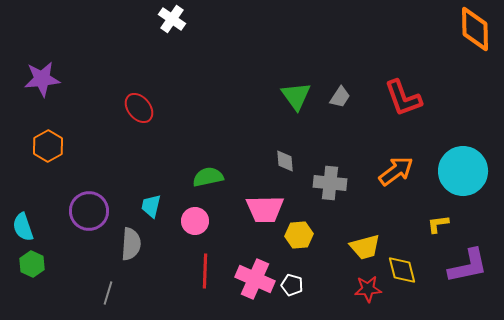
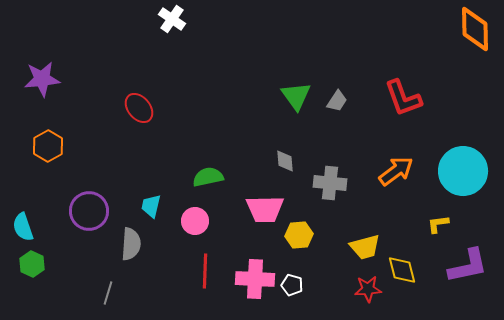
gray trapezoid: moved 3 px left, 4 px down
pink cross: rotated 21 degrees counterclockwise
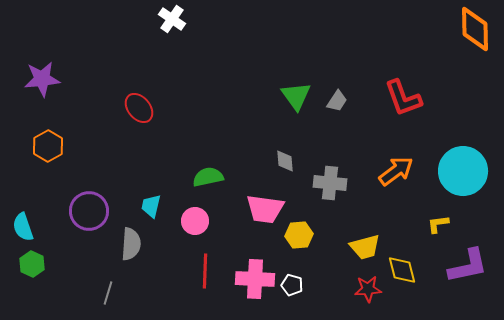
pink trapezoid: rotated 9 degrees clockwise
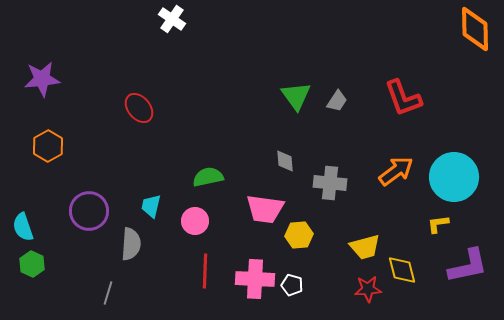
cyan circle: moved 9 px left, 6 px down
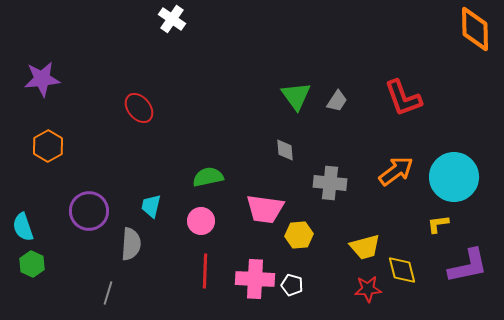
gray diamond: moved 11 px up
pink circle: moved 6 px right
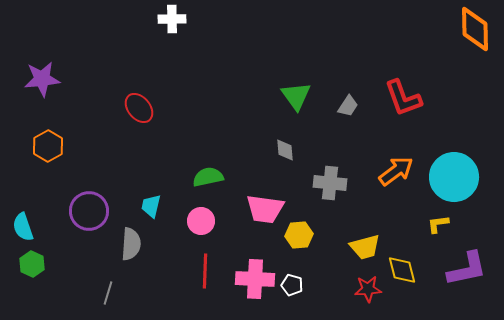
white cross: rotated 36 degrees counterclockwise
gray trapezoid: moved 11 px right, 5 px down
purple L-shape: moved 1 px left, 3 px down
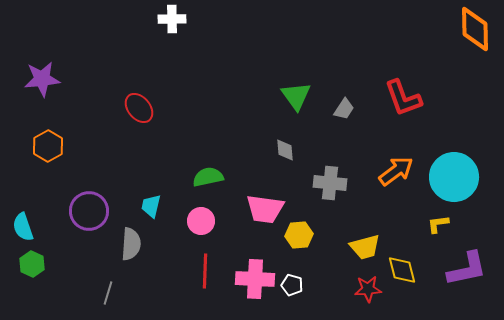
gray trapezoid: moved 4 px left, 3 px down
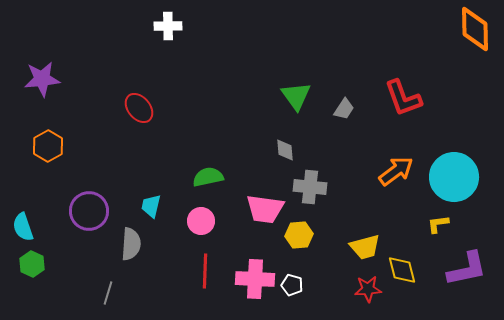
white cross: moved 4 px left, 7 px down
gray cross: moved 20 px left, 4 px down
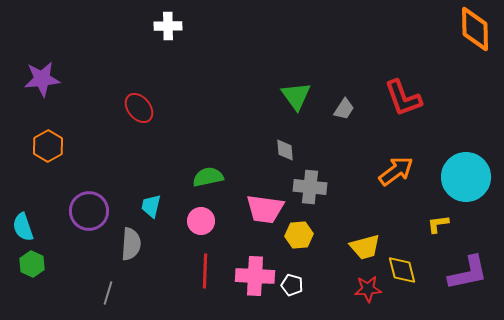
cyan circle: moved 12 px right
purple L-shape: moved 1 px right, 4 px down
pink cross: moved 3 px up
